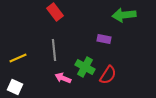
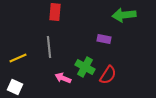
red rectangle: rotated 42 degrees clockwise
gray line: moved 5 px left, 3 px up
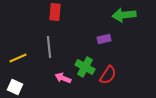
purple rectangle: rotated 24 degrees counterclockwise
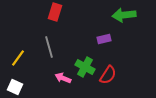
red rectangle: rotated 12 degrees clockwise
gray line: rotated 10 degrees counterclockwise
yellow line: rotated 30 degrees counterclockwise
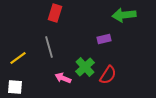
red rectangle: moved 1 px down
yellow line: rotated 18 degrees clockwise
green cross: rotated 18 degrees clockwise
white square: rotated 21 degrees counterclockwise
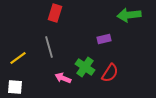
green arrow: moved 5 px right
green cross: rotated 12 degrees counterclockwise
red semicircle: moved 2 px right, 2 px up
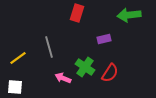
red rectangle: moved 22 px right
